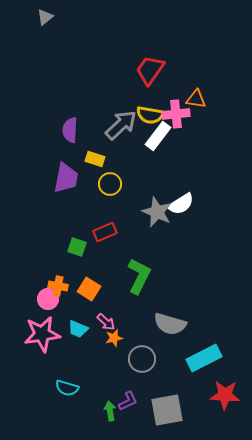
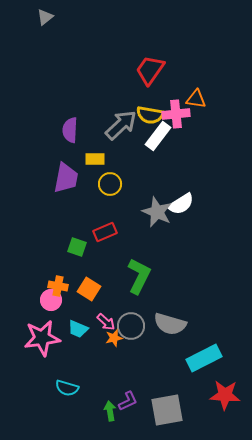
yellow rectangle: rotated 18 degrees counterclockwise
pink circle: moved 3 px right, 1 px down
pink star: moved 4 px down
gray circle: moved 11 px left, 33 px up
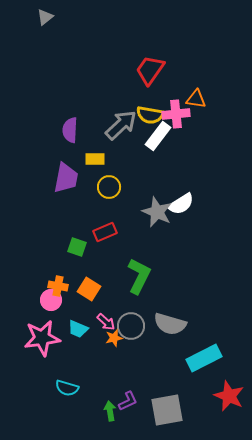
yellow circle: moved 1 px left, 3 px down
red star: moved 4 px right, 1 px down; rotated 20 degrees clockwise
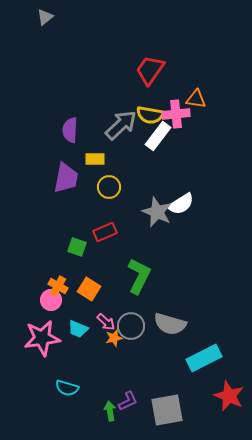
orange cross: rotated 18 degrees clockwise
